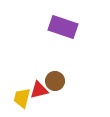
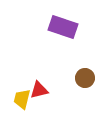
brown circle: moved 30 px right, 3 px up
yellow trapezoid: moved 1 px down
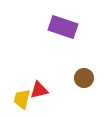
brown circle: moved 1 px left
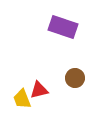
brown circle: moved 9 px left
yellow trapezoid: rotated 35 degrees counterclockwise
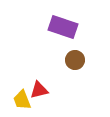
brown circle: moved 18 px up
yellow trapezoid: moved 1 px down
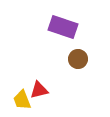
brown circle: moved 3 px right, 1 px up
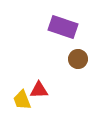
red triangle: rotated 12 degrees clockwise
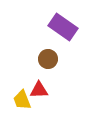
purple rectangle: rotated 16 degrees clockwise
brown circle: moved 30 px left
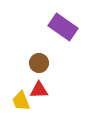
brown circle: moved 9 px left, 4 px down
yellow trapezoid: moved 1 px left, 1 px down
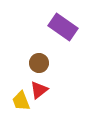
red triangle: rotated 36 degrees counterclockwise
